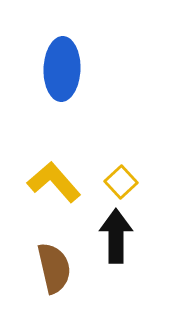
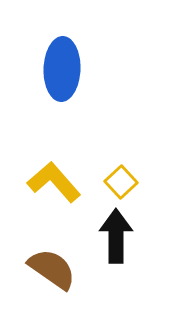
brown semicircle: moved 2 px left, 1 px down; rotated 42 degrees counterclockwise
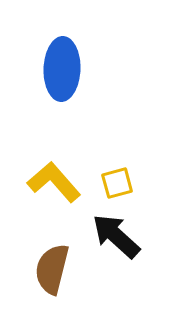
yellow square: moved 4 px left, 1 px down; rotated 28 degrees clockwise
black arrow: rotated 48 degrees counterclockwise
brown semicircle: rotated 111 degrees counterclockwise
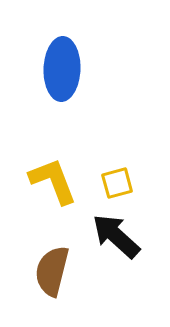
yellow L-shape: moved 1 px left, 1 px up; rotated 20 degrees clockwise
brown semicircle: moved 2 px down
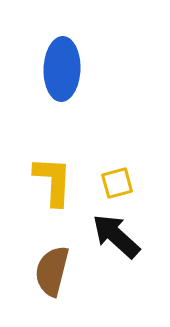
yellow L-shape: rotated 24 degrees clockwise
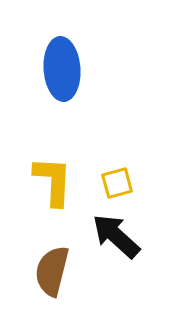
blue ellipse: rotated 6 degrees counterclockwise
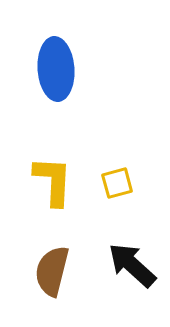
blue ellipse: moved 6 px left
black arrow: moved 16 px right, 29 px down
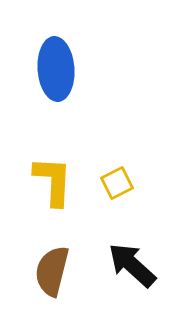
yellow square: rotated 12 degrees counterclockwise
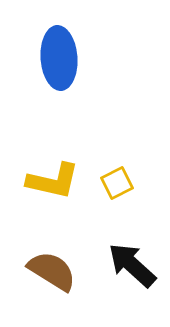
blue ellipse: moved 3 px right, 11 px up
yellow L-shape: rotated 100 degrees clockwise
brown semicircle: rotated 108 degrees clockwise
